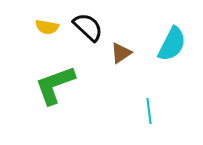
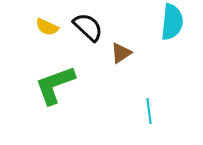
yellow semicircle: rotated 15 degrees clockwise
cyan semicircle: moved 22 px up; rotated 21 degrees counterclockwise
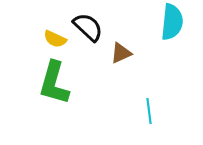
yellow semicircle: moved 8 px right, 12 px down
brown triangle: rotated 10 degrees clockwise
green L-shape: moved 1 px left, 2 px up; rotated 54 degrees counterclockwise
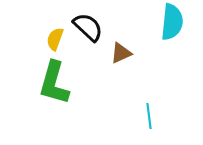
yellow semicircle: rotated 85 degrees clockwise
cyan line: moved 5 px down
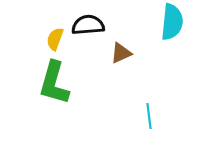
black semicircle: moved 2 px up; rotated 48 degrees counterclockwise
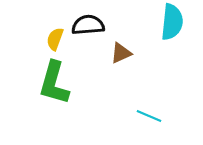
cyan line: rotated 60 degrees counterclockwise
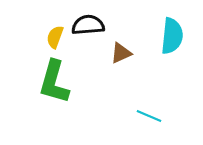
cyan semicircle: moved 14 px down
yellow semicircle: moved 2 px up
green L-shape: moved 1 px up
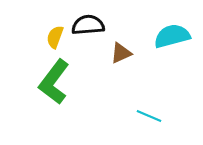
cyan semicircle: rotated 111 degrees counterclockwise
green L-shape: rotated 21 degrees clockwise
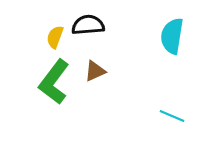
cyan semicircle: rotated 66 degrees counterclockwise
brown triangle: moved 26 px left, 18 px down
cyan line: moved 23 px right
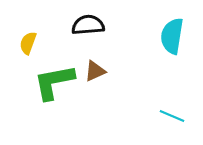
yellow semicircle: moved 27 px left, 6 px down
green L-shape: rotated 42 degrees clockwise
